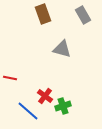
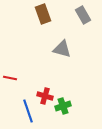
red cross: rotated 21 degrees counterclockwise
blue line: rotated 30 degrees clockwise
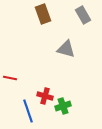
gray triangle: moved 4 px right
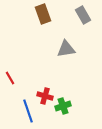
gray triangle: rotated 24 degrees counterclockwise
red line: rotated 48 degrees clockwise
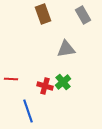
red line: moved 1 px right, 1 px down; rotated 56 degrees counterclockwise
red cross: moved 10 px up
green cross: moved 24 px up; rotated 21 degrees counterclockwise
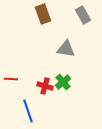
gray triangle: rotated 18 degrees clockwise
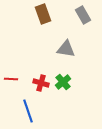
red cross: moved 4 px left, 3 px up
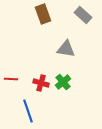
gray rectangle: rotated 18 degrees counterclockwise
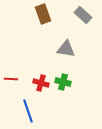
green cross: rotated 35 degrees counterclockwise
